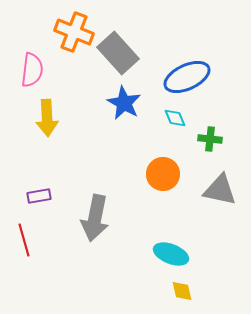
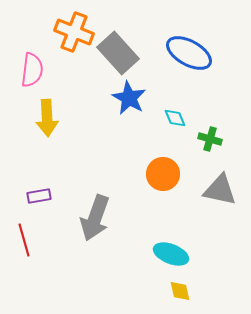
blue ellipse: moved 2 px right, 24 px up; rotated 54 degrees clockwise
blue star: moved 5 px right, 5 px up
green cross: rotated 10 degrees clockwise
gray arrow: rotated 9 degrees clockwise
yellow diamond: moved 2 px left
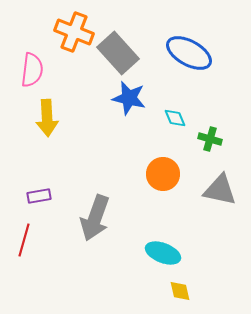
blue star: rotated 16 degrees counterclockwise
red line: rotated 32 degrees clockwise
cyan ellipse: moved 8 px left, 1 px up
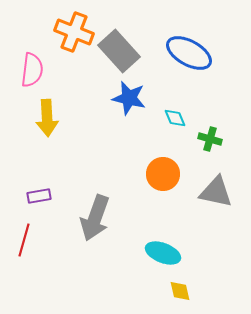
gray rectangle: moved 1 px right, 2 px up
gray triangle: moved 4 px left, 2 px down
